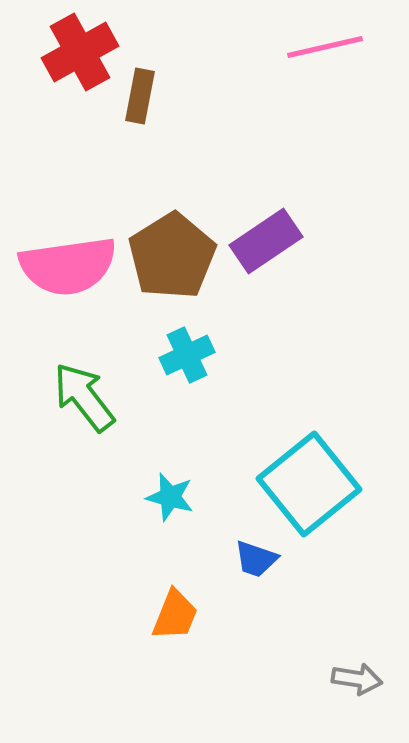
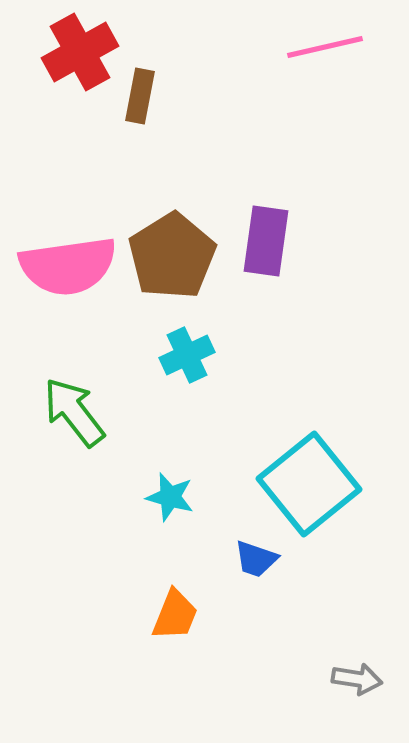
purple rectangle: rotated 48 degrees counterclockwise
green arrow: moved 10 px left, 15 px down
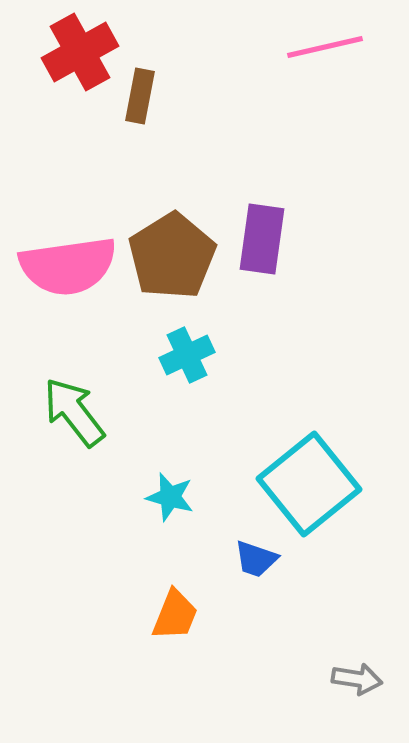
purple rectangle: moved 4 px left, 2 px up
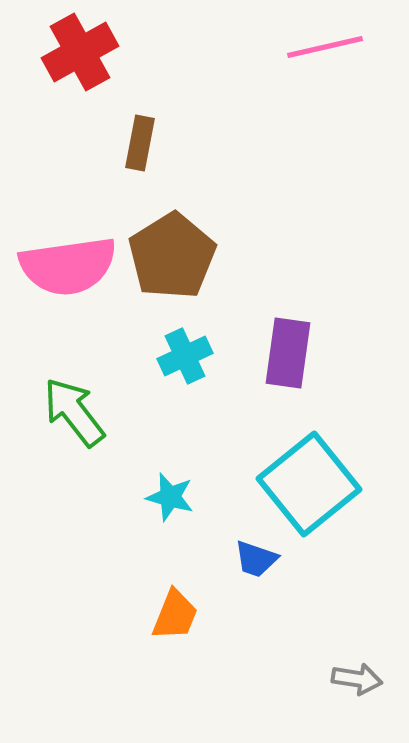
brown rectangle: moved 47 px down
purple rectangle: moved 26 px right, 114 px down
cyan cross: moved 2 px left, 1 px down
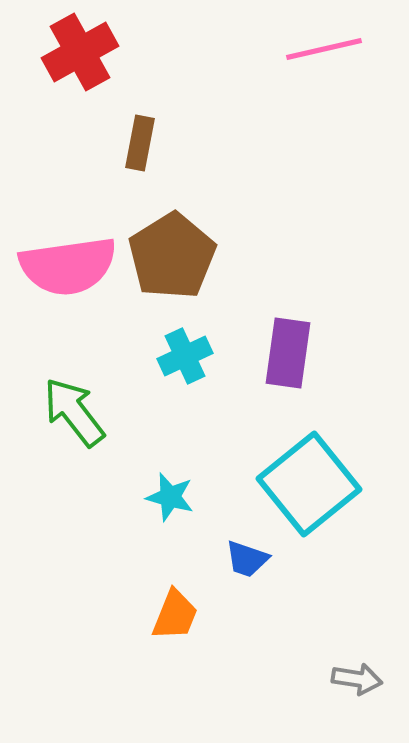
pink line: moved 1 px left, 2 px down
blue trapezoid: moved 9 px left
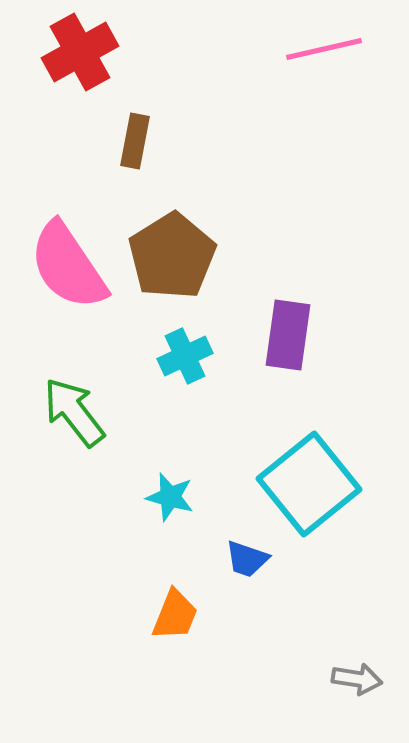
brown rectangle: moved 5 px left, 2 px up
pink semicircle: rotated 64 degrees clockwise
purple rectangle: moved 18 px up
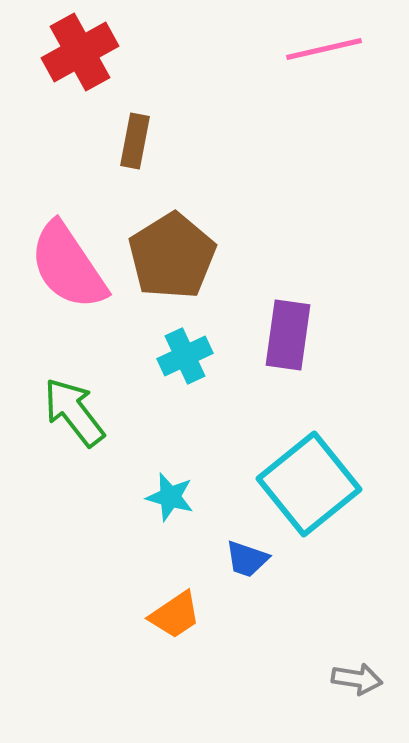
orange trapezoid: rotated 34 degrees clockwise
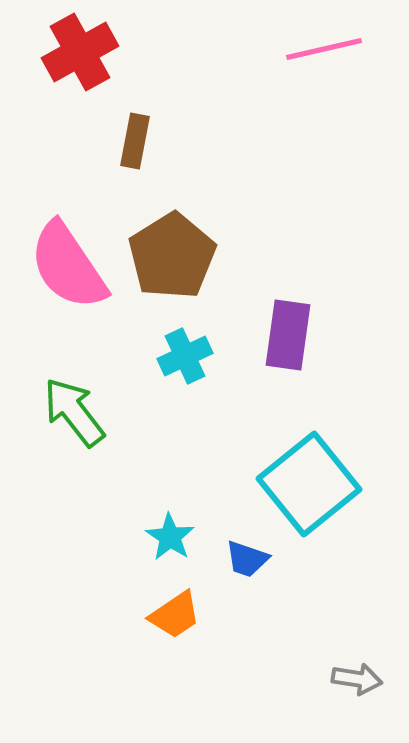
cyan star: moved 40 px down; rotated 18 degrees clockwise
